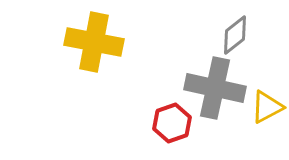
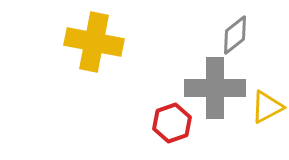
gray cross: rotated 12 degrees counterclockwise
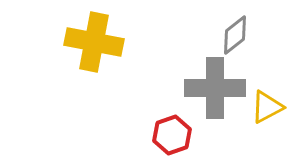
red hexagon: moved 12 px down
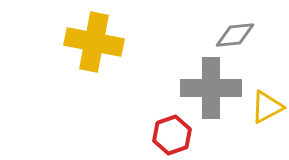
gray diamond: rotated 33 degrees clockwise
gray cross: moved 4 px left
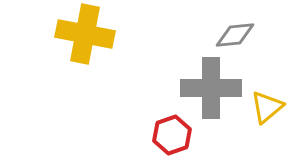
yellow cross: moved 9 px left, 8 px up
yellow triangle: rotated 12 degrees counterclockwise
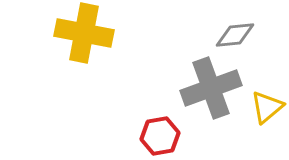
yellow cross: moved 1 px left, 1 px up
gray cross: rotated 20 degrees counterclockwise
red hexagon: moved 12 px left, 1 px down; rotated 9 degrees clockwise
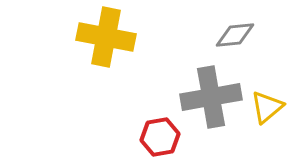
yellow cross: moved 22 px right, 4 px down
gray cross: moved 9 px down; rotated 10 degrees clockwise
red hexagon: moved 1 px down
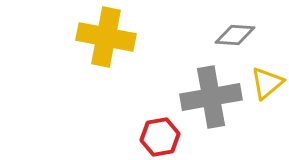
gray diamond: rotated 9 degrees clockwise
yellow triangle: moved 24 px up
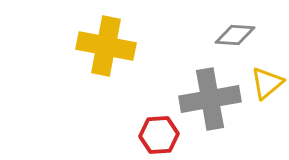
yellow cross: moved 9 px down
gray cross: moved 1 px left, 2 px down
red hexagon: moved 1 px left, 2 px up; rotated 6 degrees clockwise
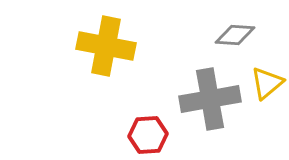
red hexagon: moved 11 px left
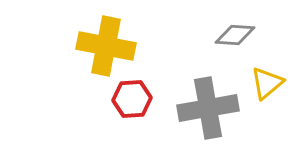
gray cross: moved 2 px left, 9 px down
red hexagon: moved 16 px left, 36 px up
